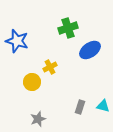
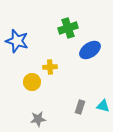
yellow cross: rotated 24 degrees clockwise
gray star: rotated 14 degrees clockwise
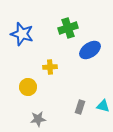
blue star: moved 5 px right, 7 px up
yellow circle: moved 4 px left, 5 px down
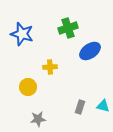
blue ellipse: moved 1 px down
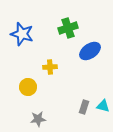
gray rectangle: moved 4 px right
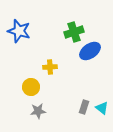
green cross: moved 6 px right, 4 px down
blue star: moved 3 px left, 3 px up
yellow circle: moved 3 px right
cyan triangle: moved 1 px left, 2 px down; rotated 24 degrees clockwise
gray star: moved 8 px up
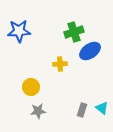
blue star: rotated 20 degrees counterclockwise
yellow cross: moved 10 px right, 3 px up
gray rectangle: moved 2 px left, 3 px down
